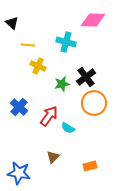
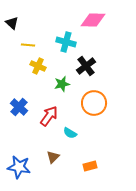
black cross: moved 11 px up
cyan semicircle: moved 2 px right, 5 px down
blue star: moved 6 px up
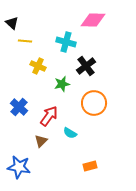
yellow line: moved 3 px left, 4 px up
brown triangle: moved 12 px left, 16 px up
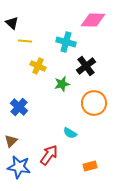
red arrow: moved 39 px down
brown triangle: moved 30 px left
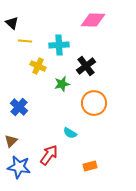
cyan cross: moved 7 px left, 3 px down; rotated 18 degrees counterclockwise
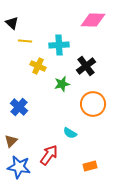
orange circle: moved 1 px left, 1 px down
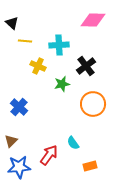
cyan semicircle: moved 3 px right, 10 px down; rotated 24 degrees clockwise
blue star: rotated 15 degrees counterclockwise
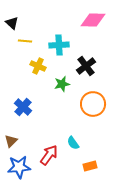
blue cross: moved 4 px right
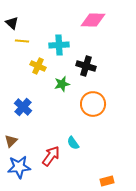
yellow line: moved 3 px left
black cross: rotated 36 degrees counterclockwise
red arrow: moved 2 px right, 1 px down
orange rectangle: moved 17 px right, 15 px down
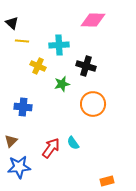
blue cross: rotated 36 degrees counterclockwise
red arrow: moved 8 px up
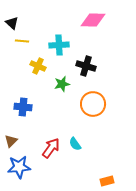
cyan semicircle: moved 2 px right, 1 px down
